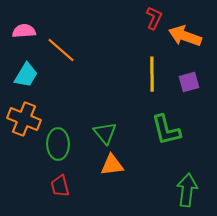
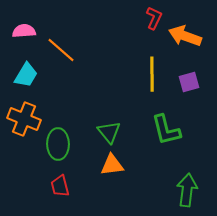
green triangle: moved 4 px right, 1 px up
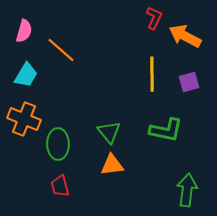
pink semicircle: rotated 110 degrees clockwise
orange arrow: rotated 8 degrees clockwise
green L-shape: rotated 64 degrees counterclockwise
